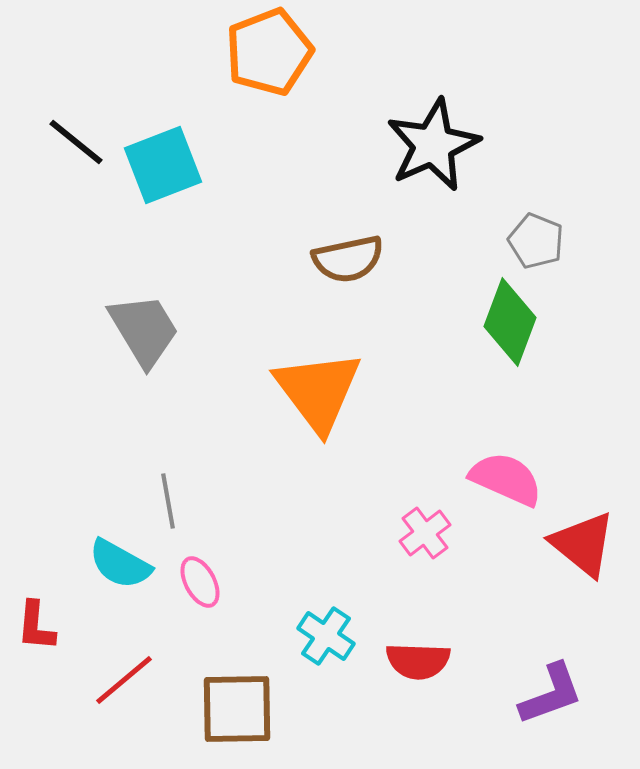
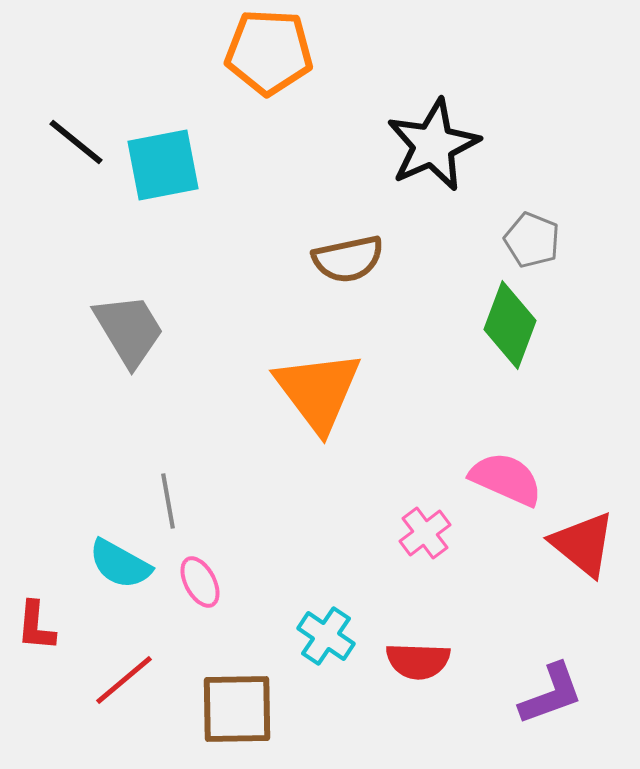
orange pentagon: rotated 24 degrees clockwise
cyan square: rotated 10 degrees clockwise
gray pentagon: moved 4 px left, 1 px up
green diamond: moved 3 px down
gray trapezoid: moved 15 px left
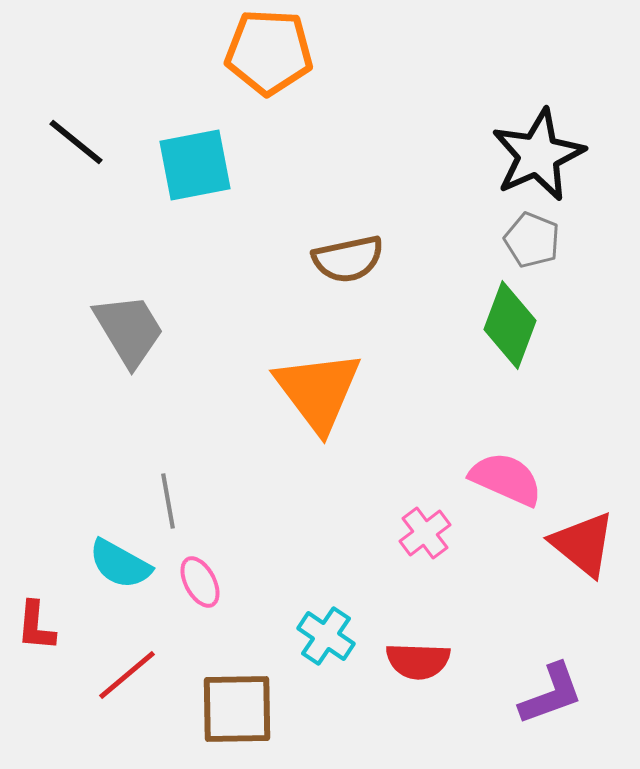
black star: moved 105 px right, 10 px down
cyan square: moved 32 px right
red line: moved 3 px right, 5 px up
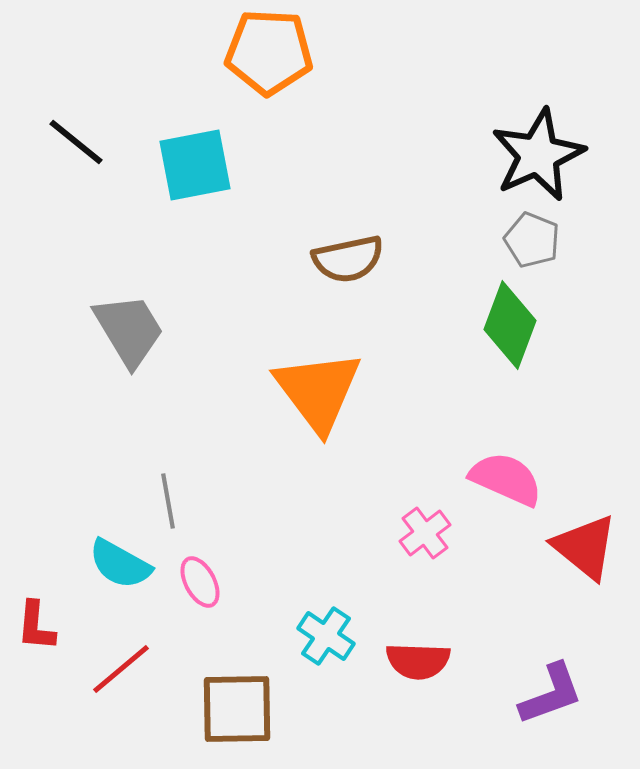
red triangle: moved 2 px right, 3 px down
red line: moved 6 px left, 6 px up
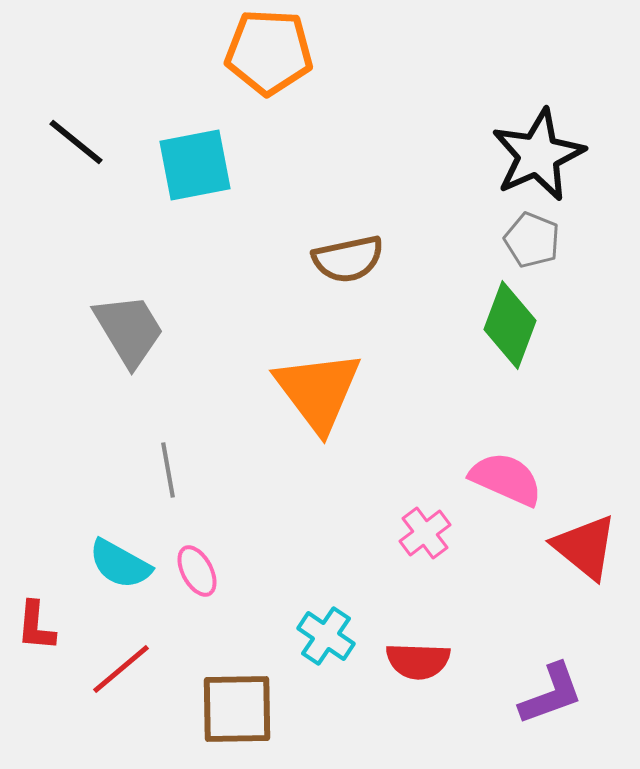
gray line: moved 31 px up
pink ellipse: moved 3 px left, 11 px up
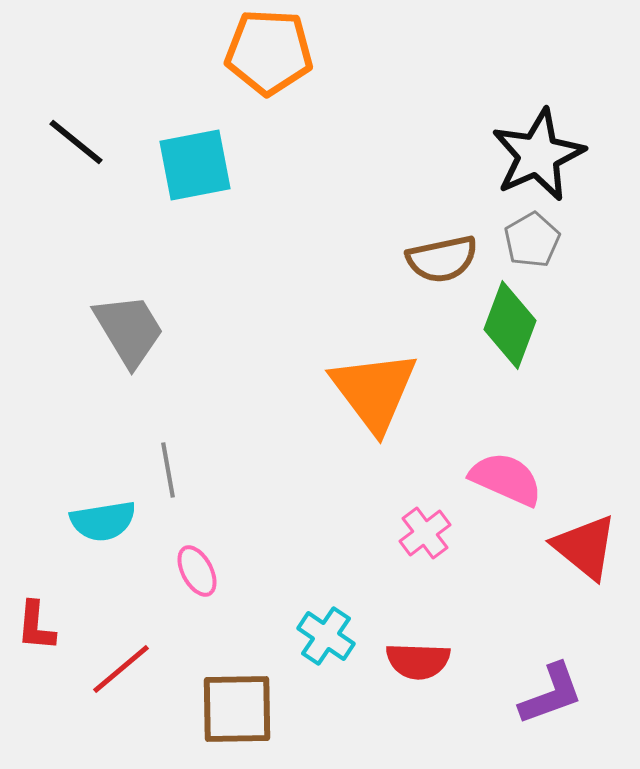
gray pentagon: rotated 20 degrees clockwise
brown semicircle: moved 94 px right
orange triangle: moved 56 px right
cyan semicircle: moved 17 px left, 43 px up; rotated 38 degrees counterclockwise
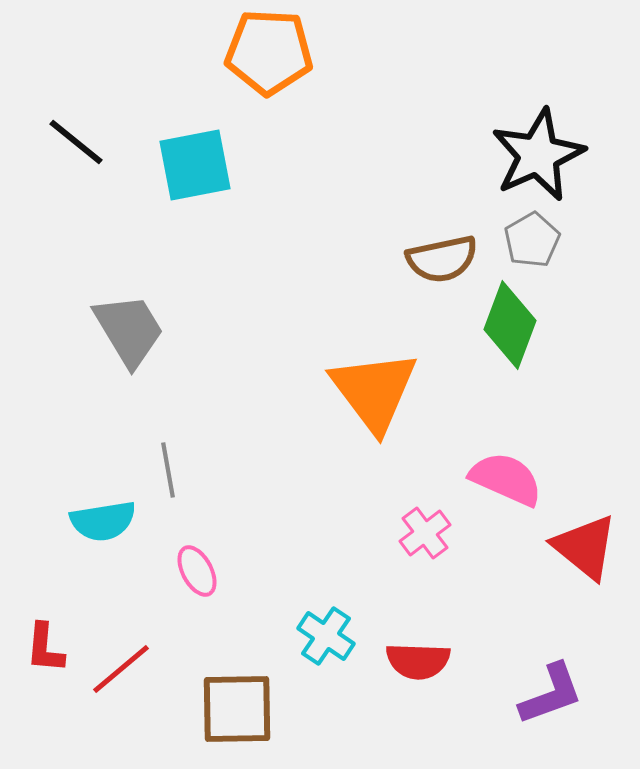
red L-shape: moved 9 px right, 22 px down
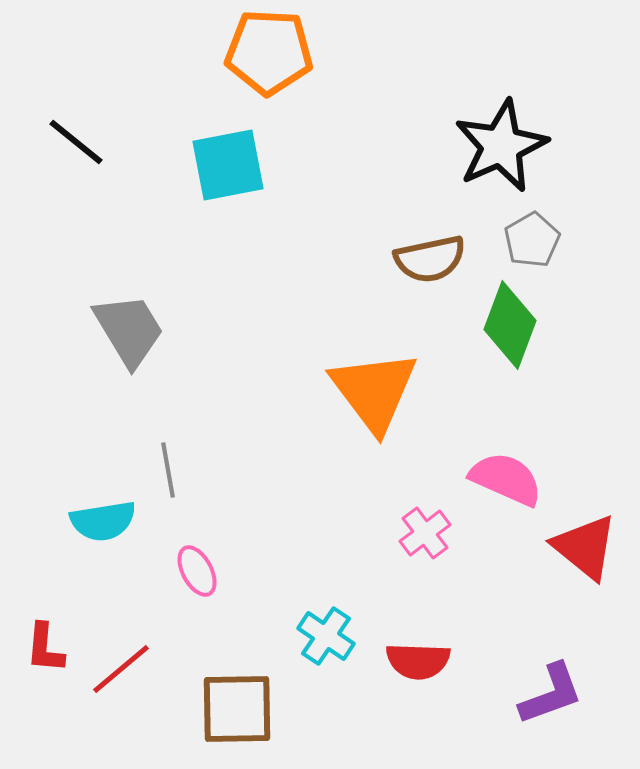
black star: moved 37 px left, 9 px up
cyan square: moved 33 px right
brown semicircle: moved 12 px left
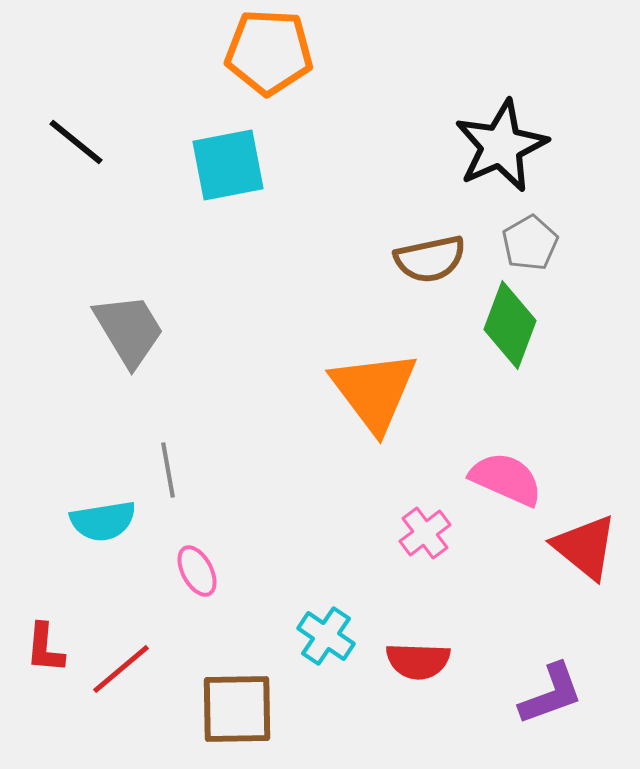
gray pentagon: moved 2 px left, 3 px down
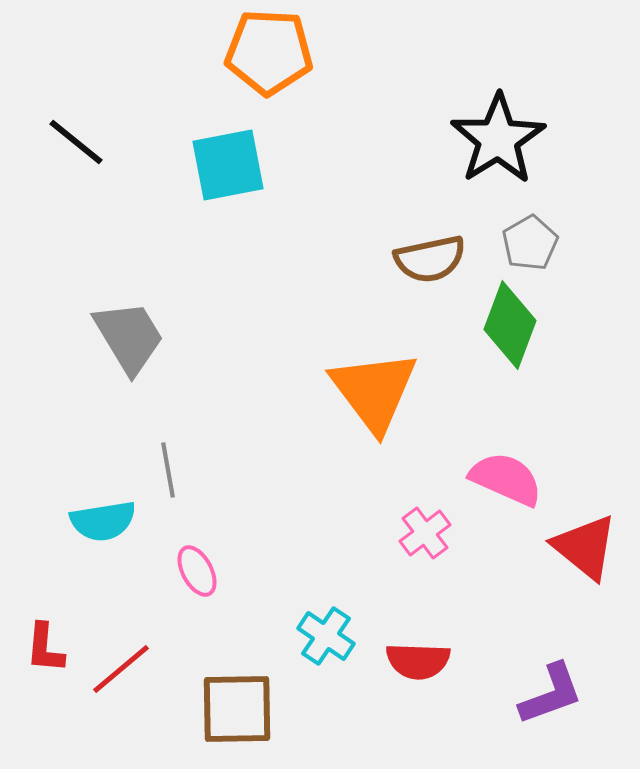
black star: moved 3 px left, 7 px up; rotated 8 degrees counterclockwise
gray trapezoid: moved 7 px down
